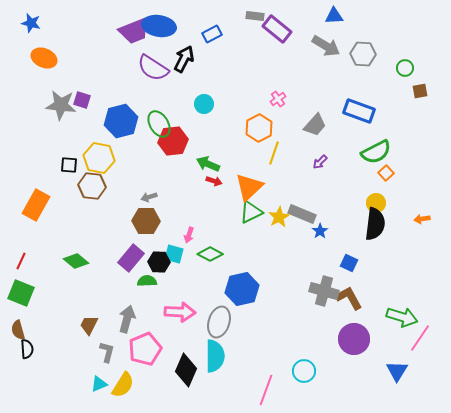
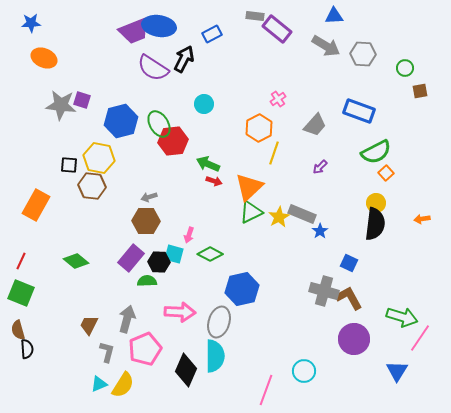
blue star at (31, 23): rotated 18 degrees counterclockwise
purple arrow at (320, 162): moved 5 px down
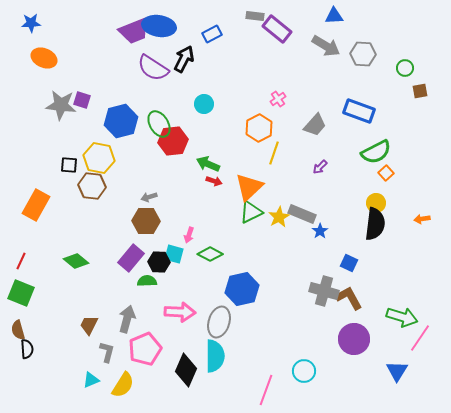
cyan triangle at (99, 384): moved 8 px left, 4 px up
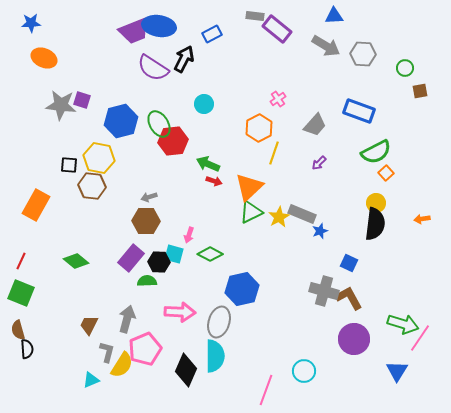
purple arrow at (320, 167): moved 1 px left, 4 px up
blue star at (320, 231): rotated 14 degrees clockwise
green arrow at (402, 317): moved 1 px right, 7 px down
yellow semicircle at (123, 385): moved 1 px left, 20 px up
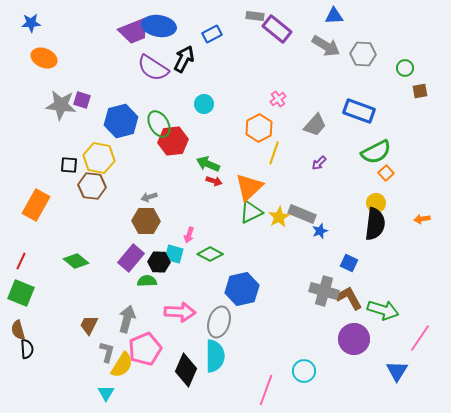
green arrow at (403, 324): moved 20 px left, 14 px up
cyan triangle at (91, 380): moved 15 px right, 13 px down; rotated 36 degrees counterclockwise
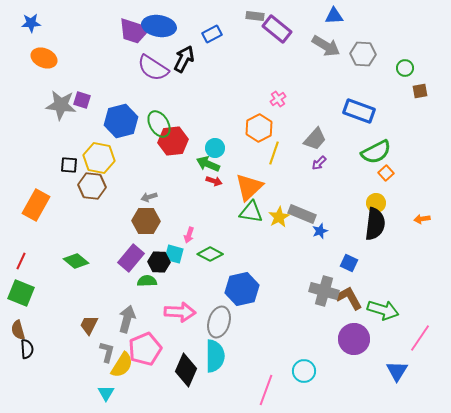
purple trapezoid at (134, 31): rotated 40 degrees clockwise
cyan circle at (204, 104): moved 11 px right, 44 px down
gray trapezoid at (315, 125): moved 14 px down
green triangle at (251, 212): rotated 35 degrees clockwise
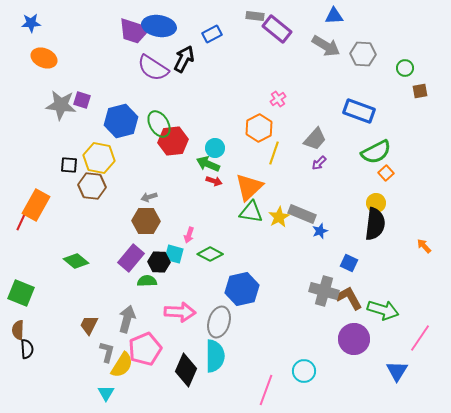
orange arrow at (422, 219): moved 2 px right, 27 px down; rotated 56 degrees clockwise
red line at (21, 261): moved 39 px up
brown semicircle at (18, 330): rotated 18 degrees clockwise
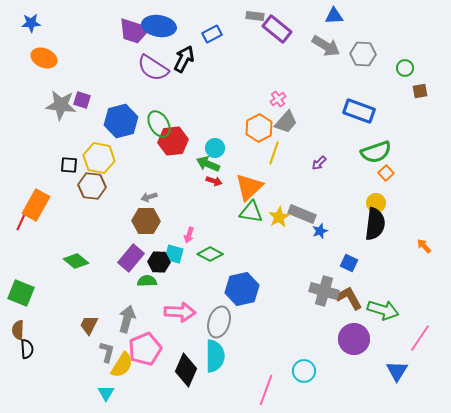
gray trapezoid at (315, 139): moved 29 px left, 17 px up
green semicircle at (376, 152): rotated 8 degrees clockwise
